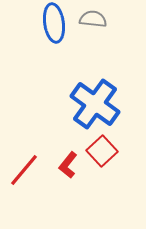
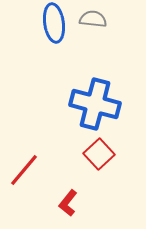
blue cross: rotated 21 degrees counterclockwise
red square: moved 3 px left, 3 px down
red L-shape: moved 38 px down
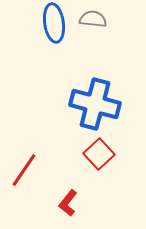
red line: rotated 6 degrees counterclockwise
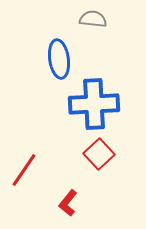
blue ellipse: moved 5 px right, 36 px down
blue cross: moved 1 px left; rotated 18 degrees counterclockwise
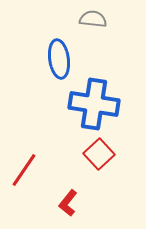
blue cross: rotated 12 degrees clockwise
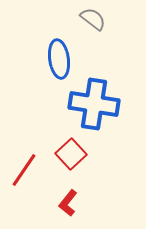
gray semicircle: rotated 32 degrees clockwise
red square: moved 28 px left
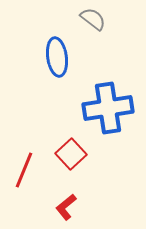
blue ellipse: moved 2 px left, 2 px up
blue cross: moved 14 px right, 4 px down; rotated 18 degrees counterclockwise
red line: rotated 12 degrees counterclockwise
red L-shape: moved 2 px left, 4 px down; rotated 12 degrees clockwise
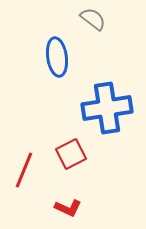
blue cross: moved 1 px left
red square: rotated 16 degrees clockwise
red L-shape: moved 2 px right, 1 px down; rotated 116 degrees counterclockwise
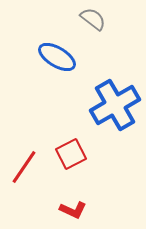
blue ellipse: rotated 51 degrees counterclockwise
blue cross: moved 8 px right, 3 px up; rotated 21 degrees counterclockwise
red line: moved 3 px up; rotated 12 degrees clockwise
red L-shape: moved 5 px right, 2 px down
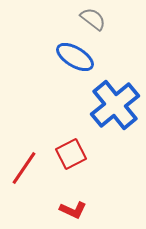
blue ellipse: moved 18 px right
blue cross: rotated 9 degrees counterclockwise
red line: moved 1 px down
